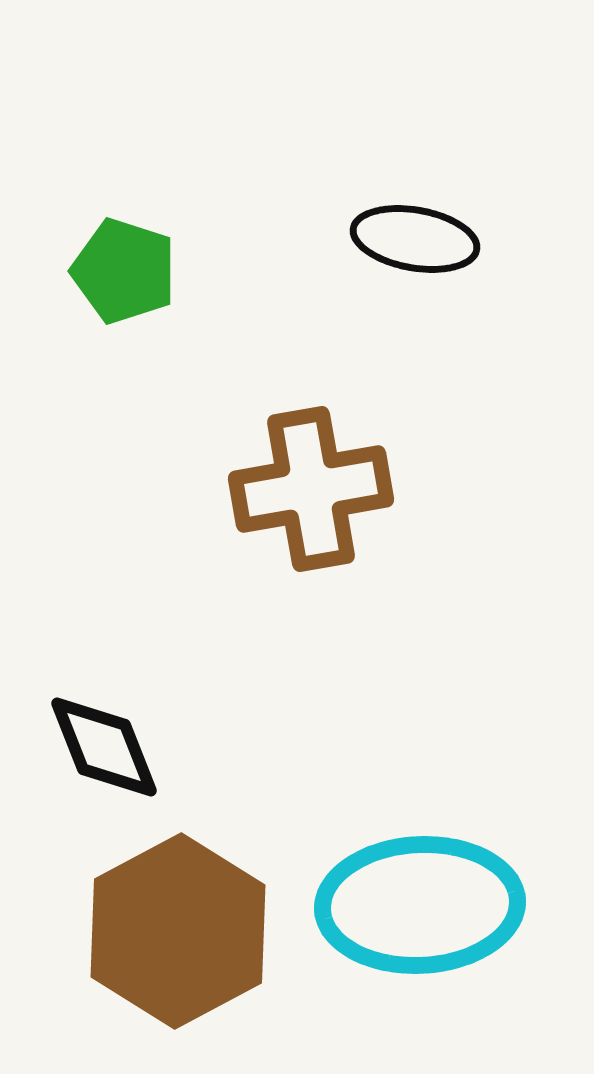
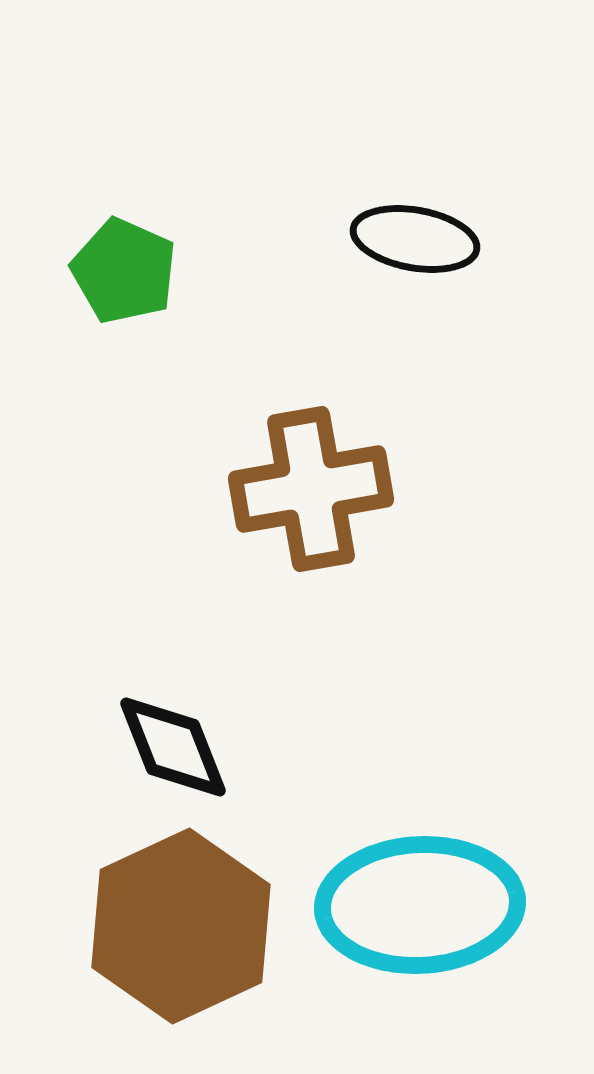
green pentagon: rotated 6 degrees clockwise
black diamond: moved 69 px right
brown hexagon: moved 3 px right, 5 px up; rotated 3 degrees clockwise
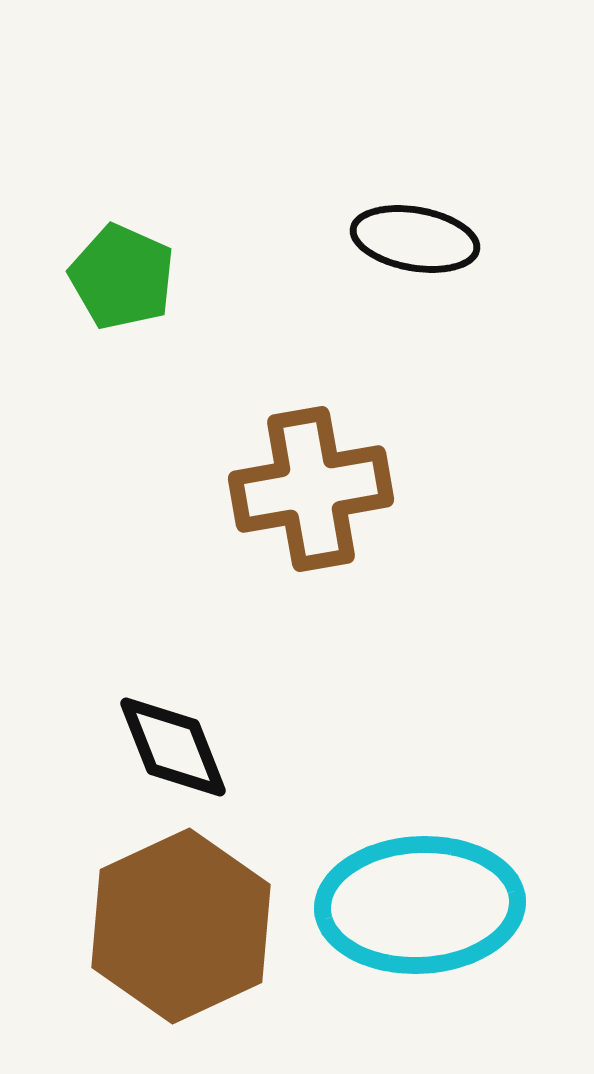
green pentagon: moved 2 px left, 6 px down
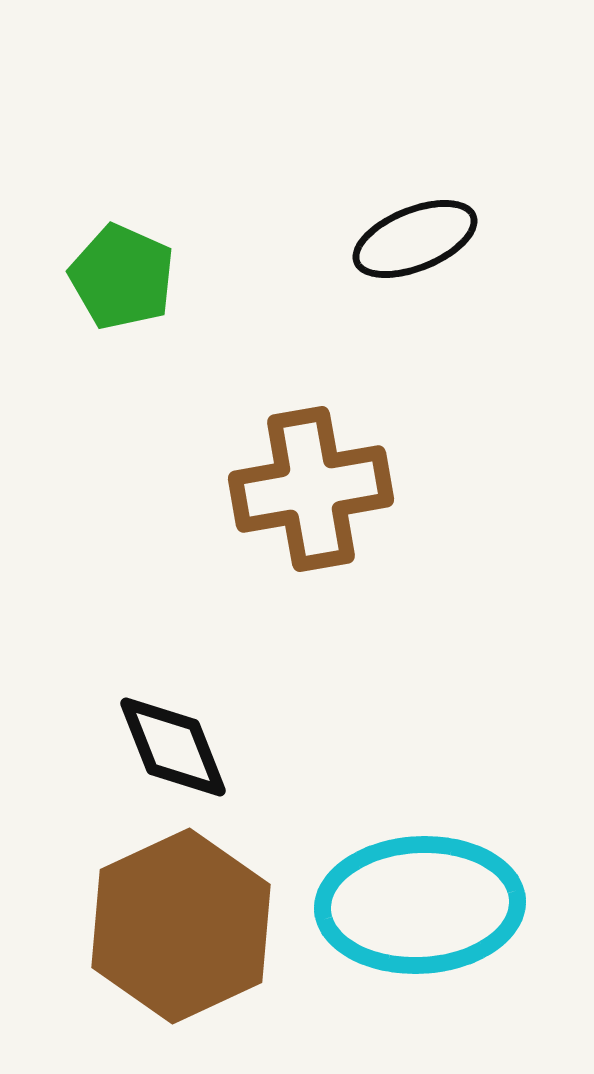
black ellipse: rotated 32 degrees counterclockwise
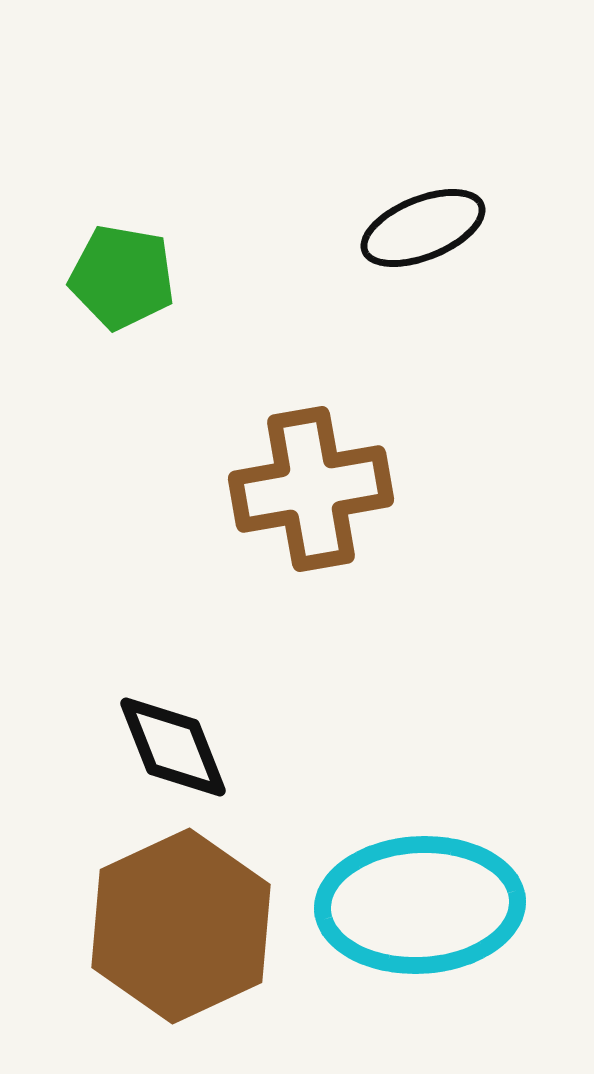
black ellipse: moved 8 px right, 11 px up
green pentagon: rotated 14 degrees counterclockwise
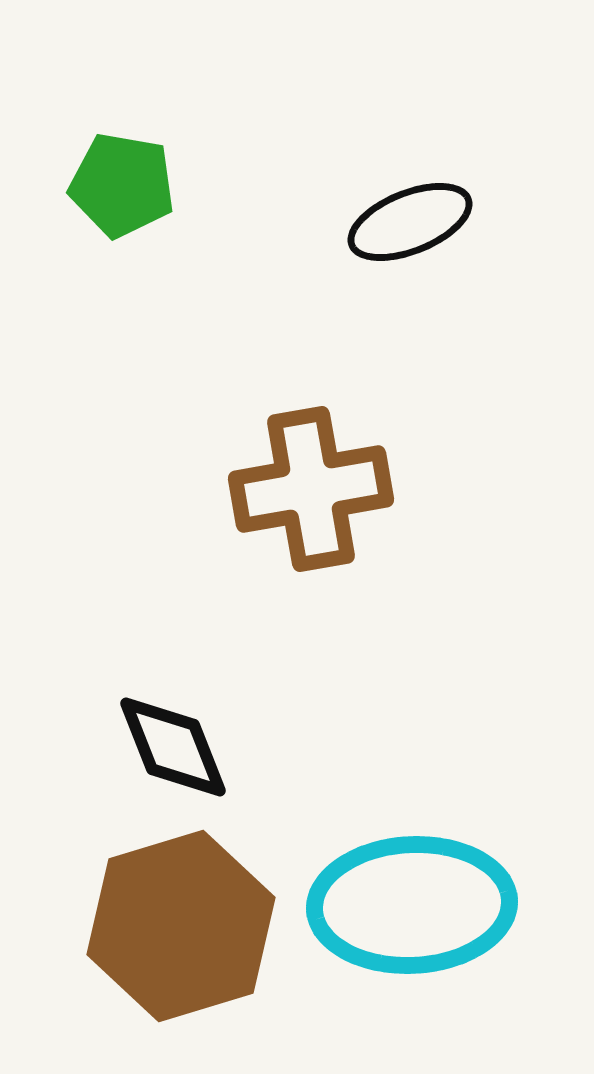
black ellipse: moved 13 px left, 6 px up
green pentagon: moved 92 px up
cyan ellipse: moved 8 px left
brown hexagon: rotated 8 degrees clockwise
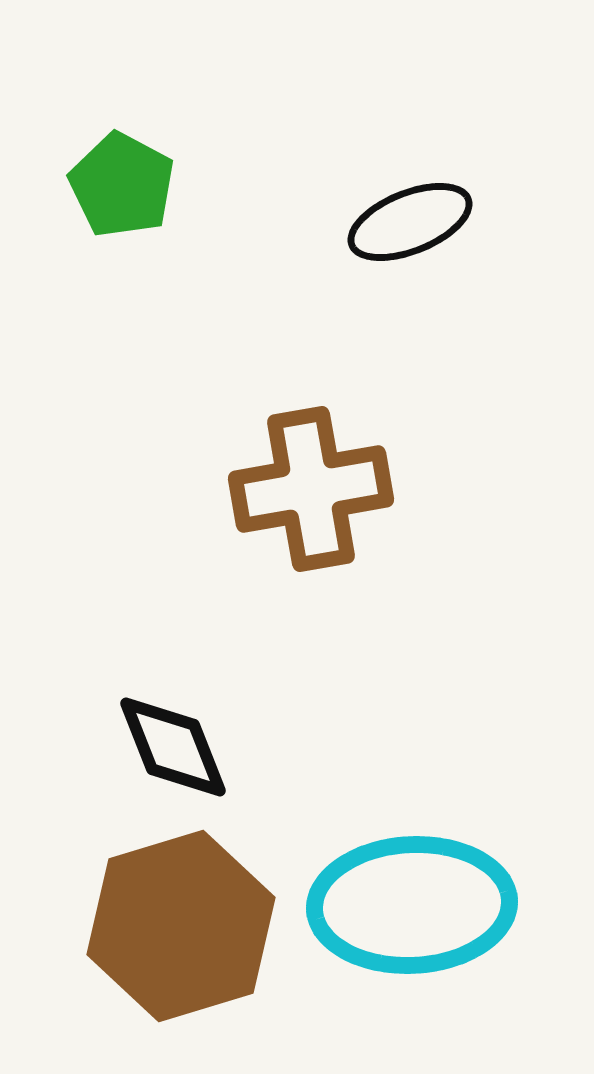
green pentagon: rotated 18 degrees clockwise
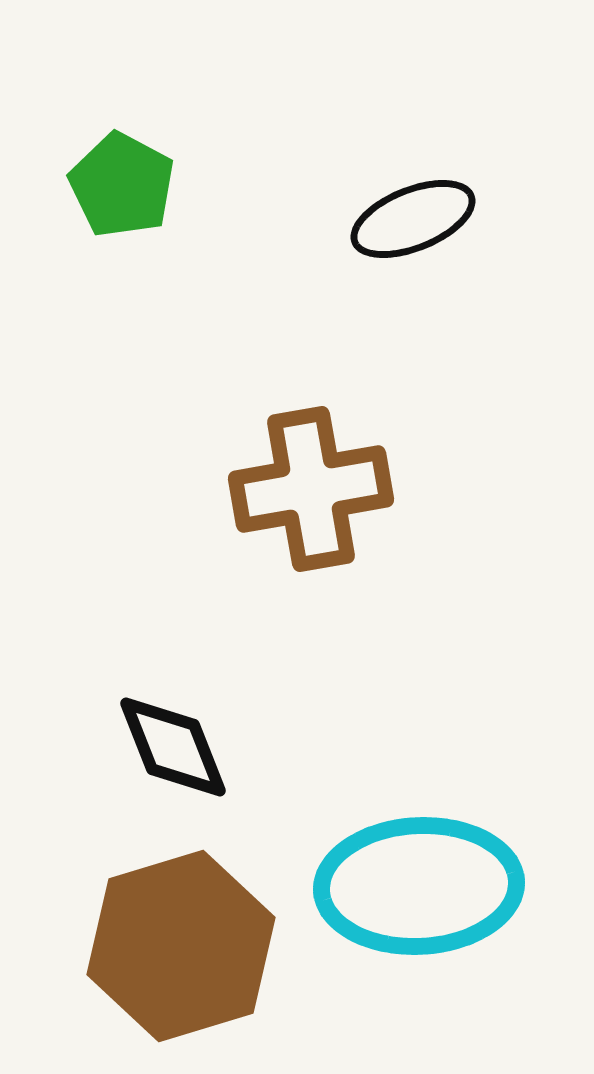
black ellipse: moved 3 px right, 3 px up
cyan ellipse: moved 7 px right, 19 px up
brown hexagon: moved 20 px down
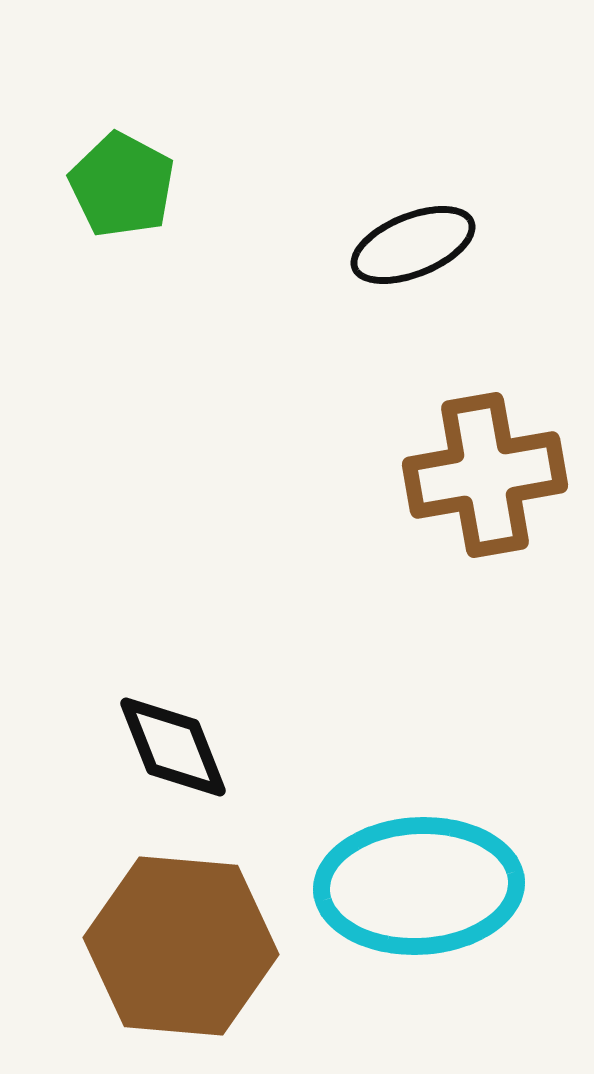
black ellipse: moved 26 px down
brown cross: moved 174 px right, 14 px up
brown hexagon: rotated 22 degrees clockwise
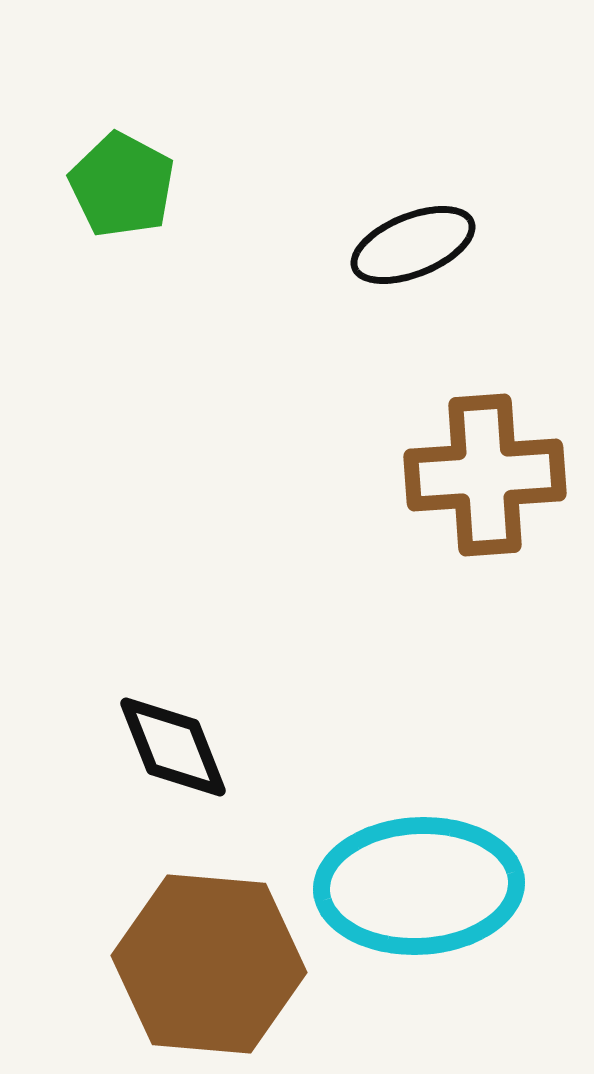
brown cross: rotated 6 degrees clockwise
brown hexagon: moved 28 px right, 18 px down
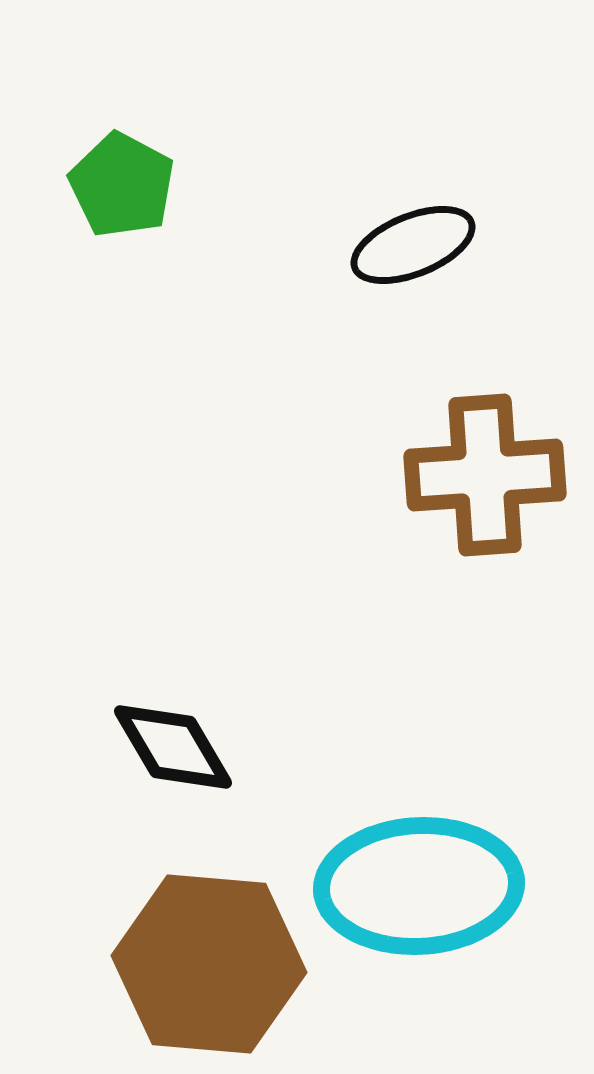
black diamond: rotated 9 degrees counterclockwise
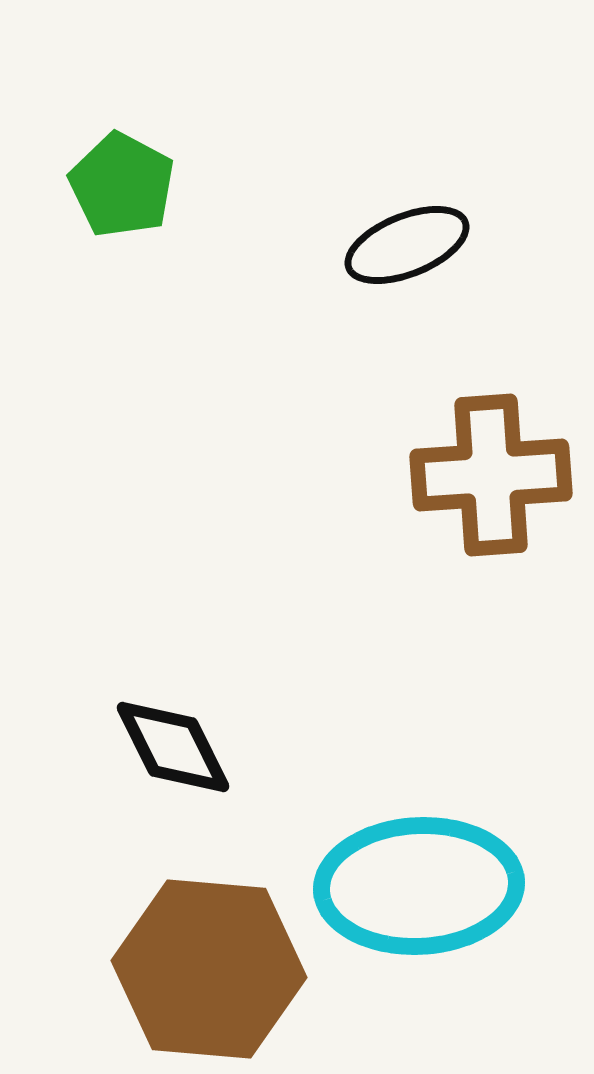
black ellipse: moved 6 px left
brown cross: moved 6 px right
black diamond: rotated 4 degrees clockwise
brown hexagon: moved 5 px down
